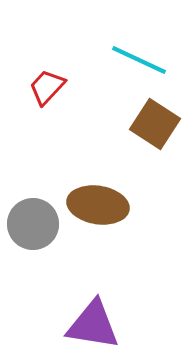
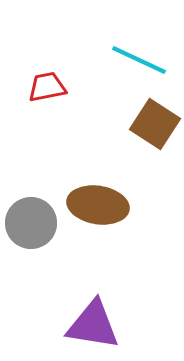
red trapezoid: rotated 36 degrees clockwise
gray circle: moved 2 px left, 1 px up
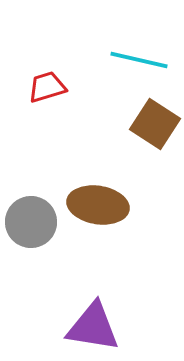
cyan line: rotated 12 degrees counterclockwise
red trapezoid: rotated 6 degrees counterclockwise
gray circle: moved 1 px up
purple triangle: moved 2 px down
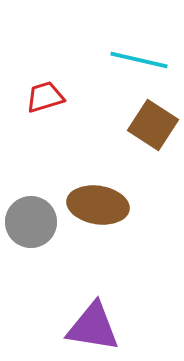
red trapezoid: moved 2 px left, 10 px down
brown square: moved 2 px left, 1 px down
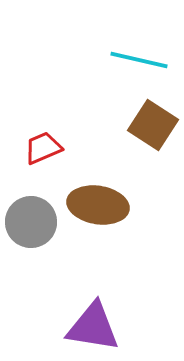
red trapezoid: moved 2 px left, 51 px down; rotated 6 degrees counterclockwise
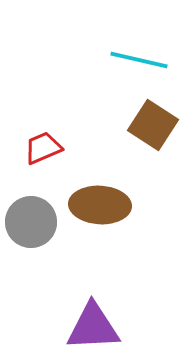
brown ellipse: moved 2 px right; rotated 6 degrees counterclockwise
purple triangle: rotated 12 degrees counterclockwise
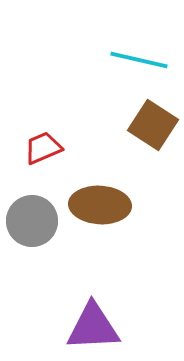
gray circle: moved 1 px right, 1 px up
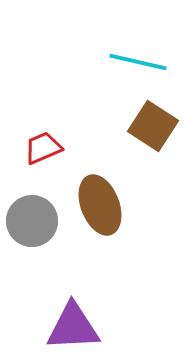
cyan line: moved 1 px left, 2 px down
brown square: moved 1 px down
brown ellipse: rotated 66 degrees clockwise
purple triangle: moved 20 px left
